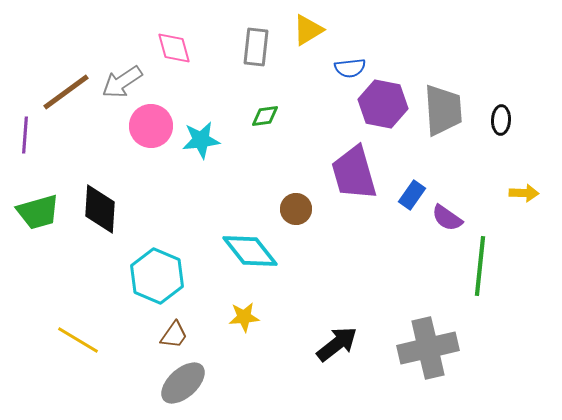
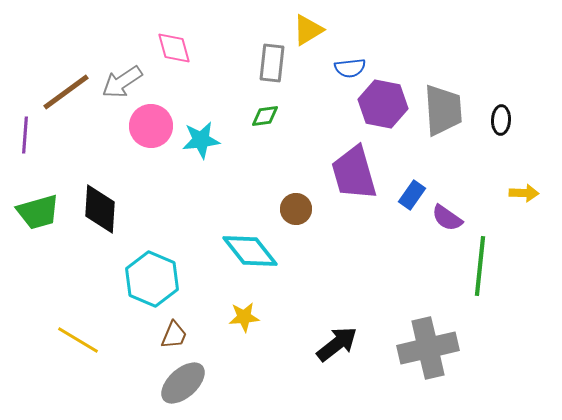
gray rectangle: moved 16 px right, 16 px down
cyan hexagon: moved 5 px left, 3 px down
brown trapezoid: rotated 12 degrees counterclockwise
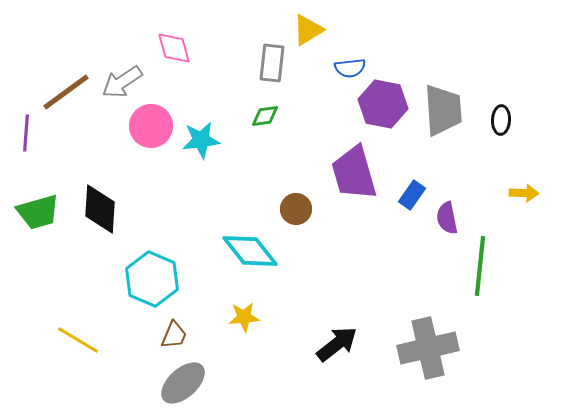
purple line: moved 1 px right, 2 px up
purple semicircle: rotated 44 degrees clockwise
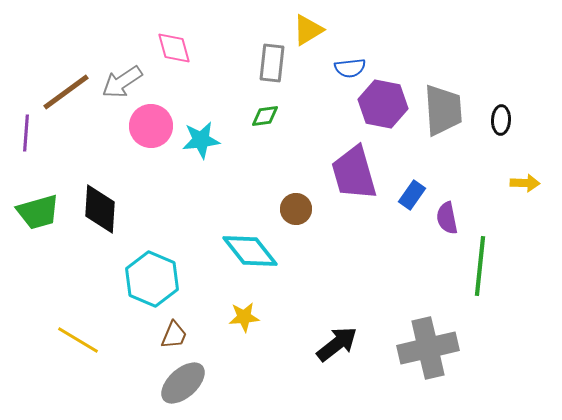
yellow arrow: moved 1 px right, 10 px up
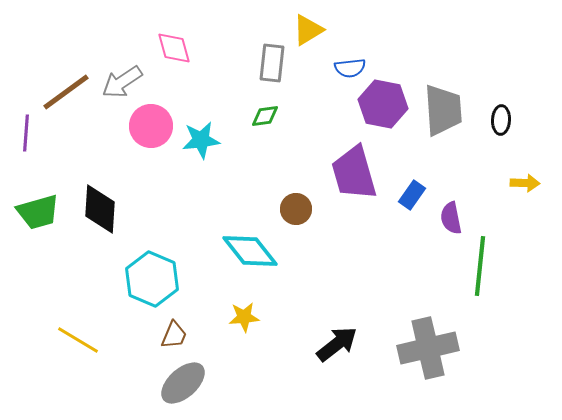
purple semicircle: moved 4 px right
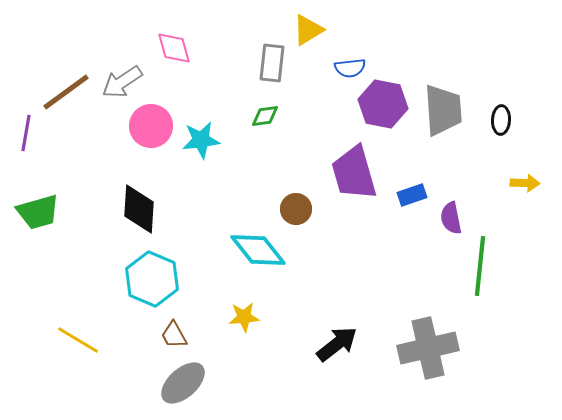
purple line: rotated 6 degrees clockwise
blue rectangle: rotated 36 degrees clockwise
black diamond: moved 39 px right
cyan diamond: moved 8 px right, 1 px up
brown trapezoid: rotated 128 degrees clockwise
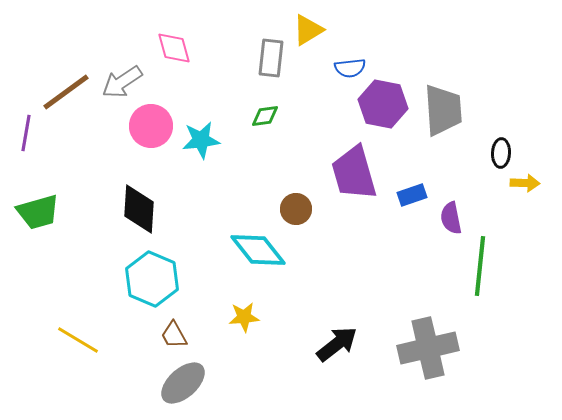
gray rectangle: moved 1 px left, 5 px up
black ellipse: moved 33 px down
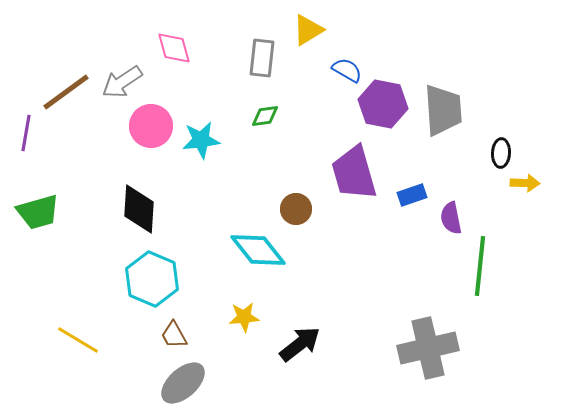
gray rectangle: moved 9 px left
blue semicircle: moved 3 px left, 2 px down; rotated 144 degrees counterclockwise
black arrow: moved 37 px left
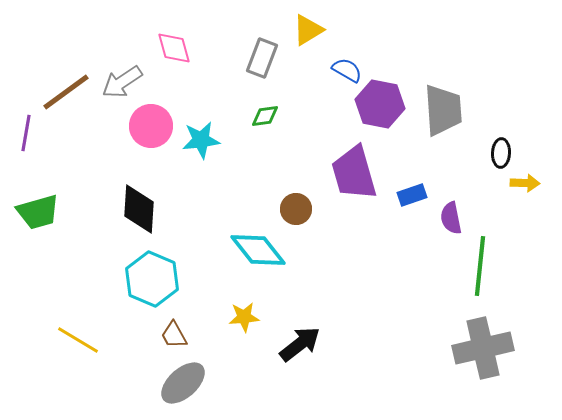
gray rectangle: rotated 15 degrees clockwise
purple hexagon: moved 3 px left
gray cross: moved 55 px right
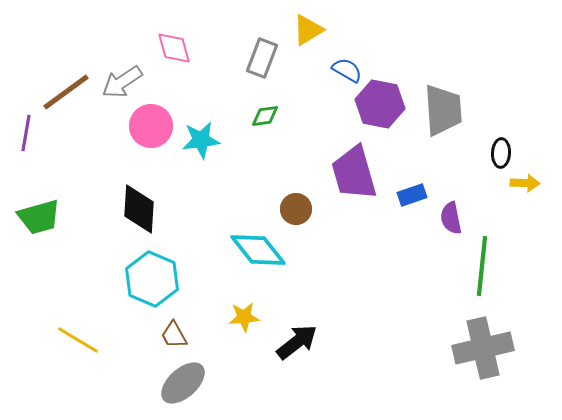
green trapezoid: moved 1 px right, 5 px down
green line: moved 2 px right
black arrow: moved 3 px left, 2 px up
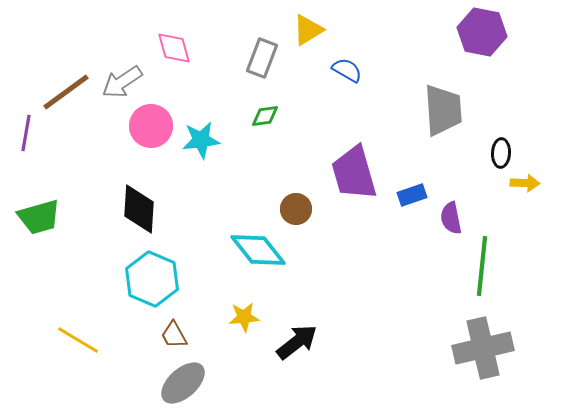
purple hexagon: moved 102 px right, 72 px up
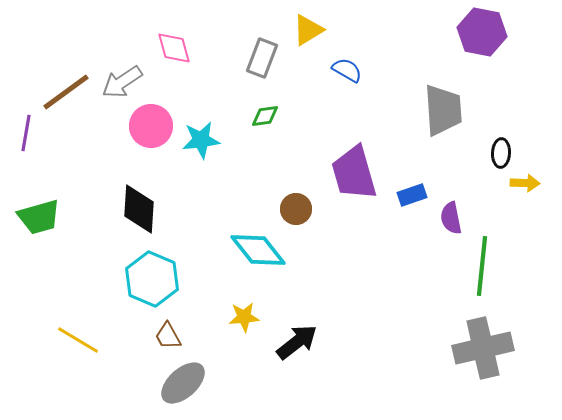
brown trapezoid: moved 6 px left, 1 px down
